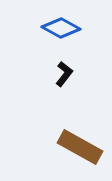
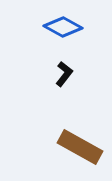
blue diamond: moved 2 px right, 1 px up
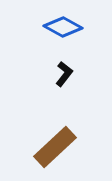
brown rectangle: moved 25 px left; rotated 72 degrees counterclockwise
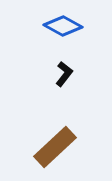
blue diamond: moved 1 px up
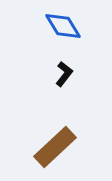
blue diamond: rotated 30 degrees clockwise
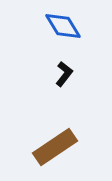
brown rectangle: rotated 9 degrees clockwise
